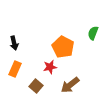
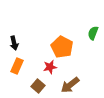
orange pentagon: moved 1 px left
orange rectangle: moved 2 px right, 3 px up
brown square: moved 2 px right
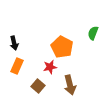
brown arrow: rotated 66 degrees counterclockwise
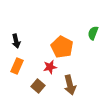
black arrow: moved 2 px right, 2 px up
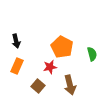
green semicircle: moved 1 px left, 21 px down; rotated 144 degrees clockwise
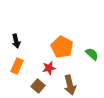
green semicircle: rotated 32 degrees counterclockwise
red star: moved 1 px left, 1 px down
